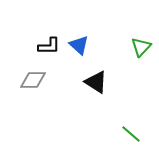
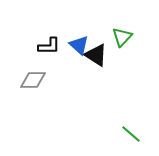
green triangle: moved 19 px left, 10 px up
black triangle: moved 27 px up
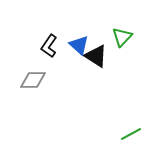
black L-shape: rotated 125 degrees clockwise
black triangle: moved 1 px down
green line: rotated 70 degrees counterclockwise
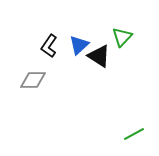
blue triangle: rotated 35 degrees clockwise
black triangle: moved 3 px right
green line: moved 3 px right
